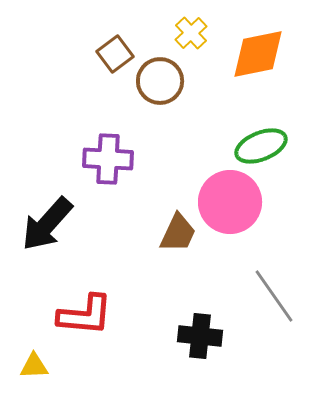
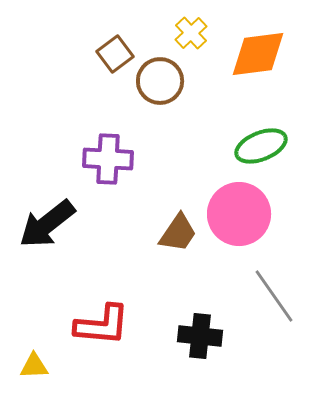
orange diamond: rotated 4 degrees clockwise
pink circle: moved 9 px right, 12 px down
black arrow: rotated 10 degrees clockwise
brown trapezoid: rotated 9 degrees clockwise
red L-shape: moved 17 px right, 10 px down
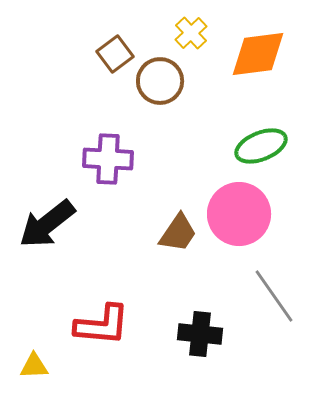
black cross: moved 2 px up
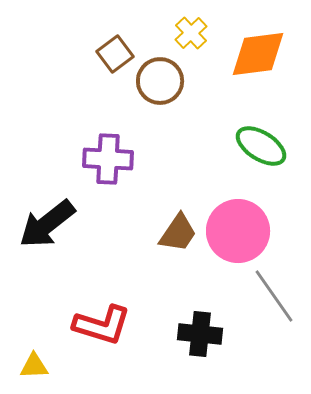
green ellipse: rotated 54 degrees clockwise
pink circle: moved 1 px left, 17 px down
red L-shape: rotated 12 degrees clockwise
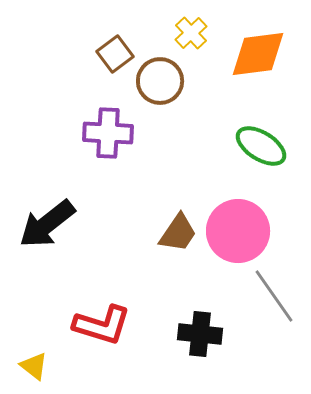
purple cross: moved 26 px up
yellow triangle: rotated 40 degrees clockwise
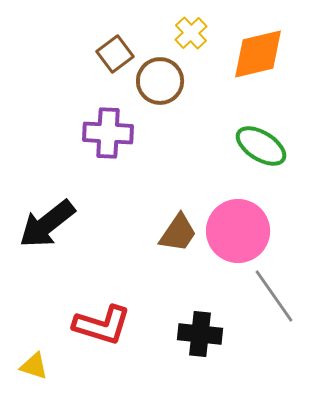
orange diamond: rotated 6 degrees counterclockwise
yellow triangle: rotated 20 degrees counterclockwise
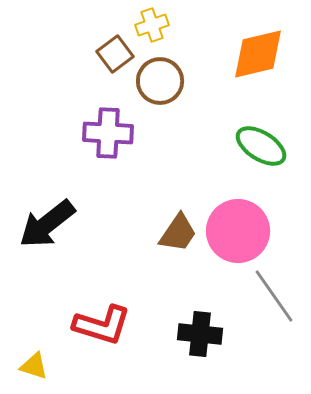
yellow cross: moved 39 px left, 8 px up; rotated 24 degrees clockwise
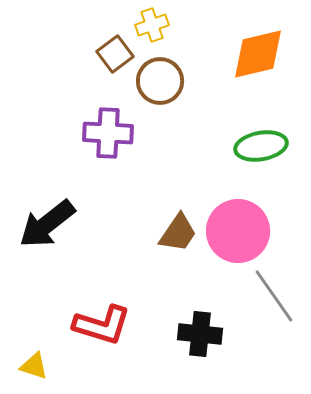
green ellipse: rotated 42 degrees counterclockwise
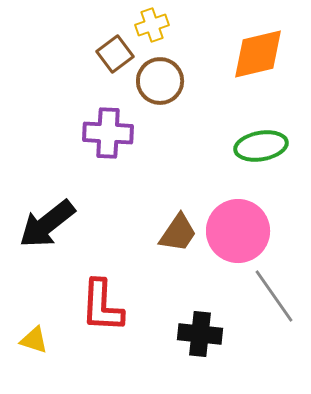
red L-shape: moved 19 px up; rotated 76 degrees clockwise
yellow triangle: moved 26 px up
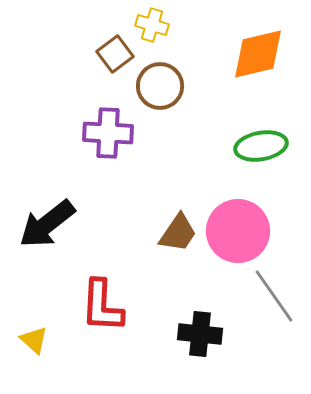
yellow cross: rotated 36 degrees clockwise
brown circle: moved 5 px down
yellow triangle: rotated 24 degrees clockwise
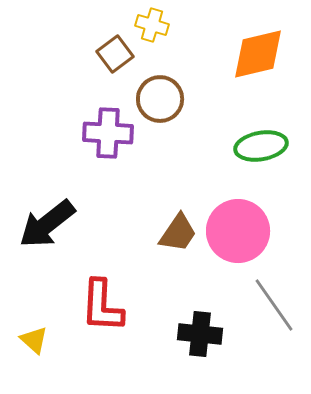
brown circle: moved 13 px down
gray line: moved 9 px down
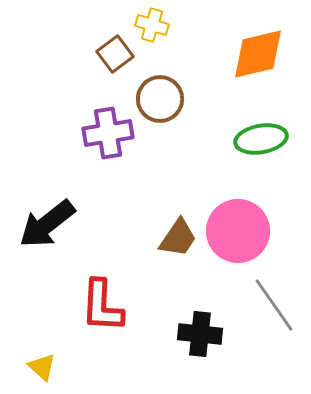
purple cross: rotated 12 degrees counterclockwise
green ellipse: moved 7 px up
brown trapezoid: moved 5 px down
yellow triangle: moved 8 px right, 27 px down
